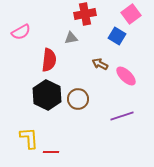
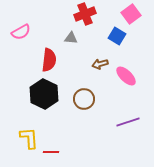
red cross: rotated 10 degrees counterclockwise
gray triangle: rotated 16 degrees clockwise
brown arrow: rotated 42 degrees counterclockwise
black hexagon: moved 3 px left, 1 px up
brown circle: moved 6 px right
purple line: moved 6 px right, 6 px down
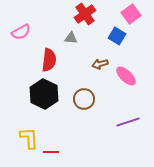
red cross: rotated 15 degrees counterclockwise
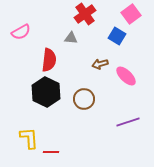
black hexagon: moved 2 px right, 2 px up
